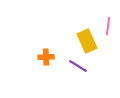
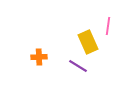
yellow rectangle: moved 1 px right, 1 px down
orange cross: moved 7 px left
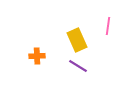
yellow rectangle: moved 11 px left, 2 px up
orange cross: moved 2 px left, 1 px up
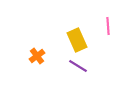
pink line: rotated 12 degrees counterclockwise
orange cross: rotated 35 degrees counterclockwise
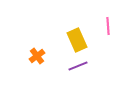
purple line: rotated 54 degrees counterclockwise
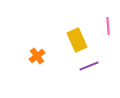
purple line: moved 11 px right
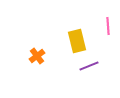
yellow rectangle: moved 1 px down; rotated 10 degrees clockwise
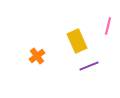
pink line: rotated 18 degrees clockwise
yellow rectangle: rotated 10 degrees counterclockwise
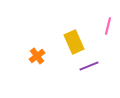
yellow rectangle: moved 3 px left, 1 px down
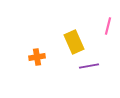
orange cross: moved 1 px down; rotated 28 degrees clockwise
purple line: rotated 12 degrees clockwise
